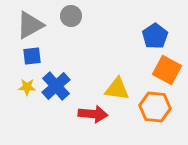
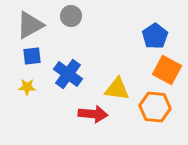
blue cross: moved 12 px right, 12 px up; rotated 12 degrees counterclockwise
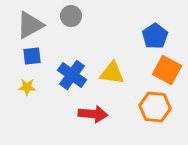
blue cross: moved 4 px right, 1 px down
yellow triangle: moved 5 px left, 16 px up
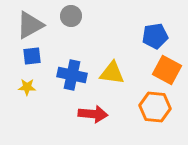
blue pentagon: rotated 25 degrees clockwise
blue cross: rotated 24 degrees counterclockwise
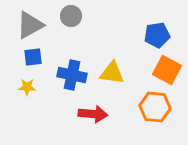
blue pentagon: moved 2 px right, 1 px up
blue square: moved 1 px right, 1 px down
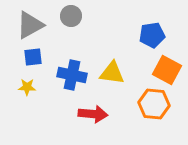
blue pentagon: moved 5 px left
orange hexagon: moved 1 px left, 3 px up
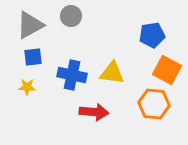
red arrow: moved 1 px right, 2 px up
